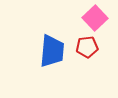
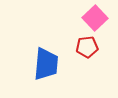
blue trapezoid: moved 6 px left, 13 px down
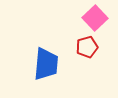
red pentagon: rotated 10 degrees counterclockwise
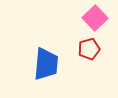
red pentagon: moved 2 px right, 2 px down
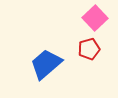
blue trapezoid: rotated 136 degrees counterclockwise
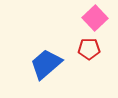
red pentagon: rotated 15 degrees clockwise
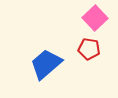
red pentagon: rotated 10 degrees clockwise
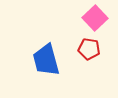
blue trapezoid: moved 4 px up; rotated 64 degrees counterclockwise
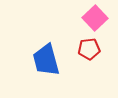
red pentagon: rotated 15 degrees counterclockwise
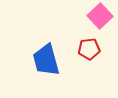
pink square: moved 5 px right, 2 px up
